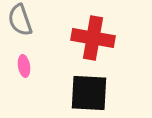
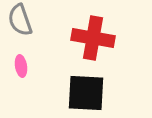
pink ellipse: moved 3 px left
black square: moved 3 px left
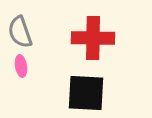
gray semicircle: moved 12 px down
red cross: rotated 9 degrees counterclockwise
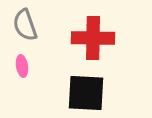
gray semicircle: moved 5 px right, 7 px up
pink ellipse: moved 1 px right
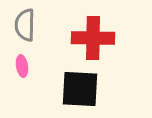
gray semicircle: rotated 20 degrees clockwise
black square: moved 6 px left, 4 px up
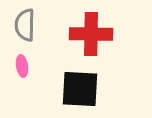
red cross: moved 2 px left, 4 px up
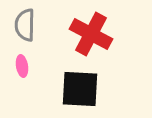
red cross: rotated 27 degrees clockwise
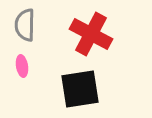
black square: rotated 12 degrees counterclockwise
